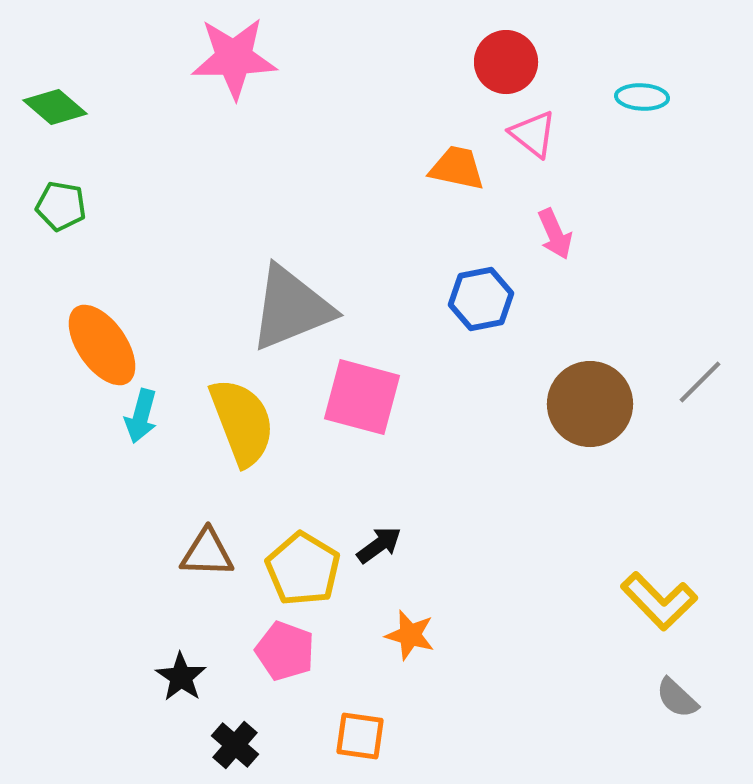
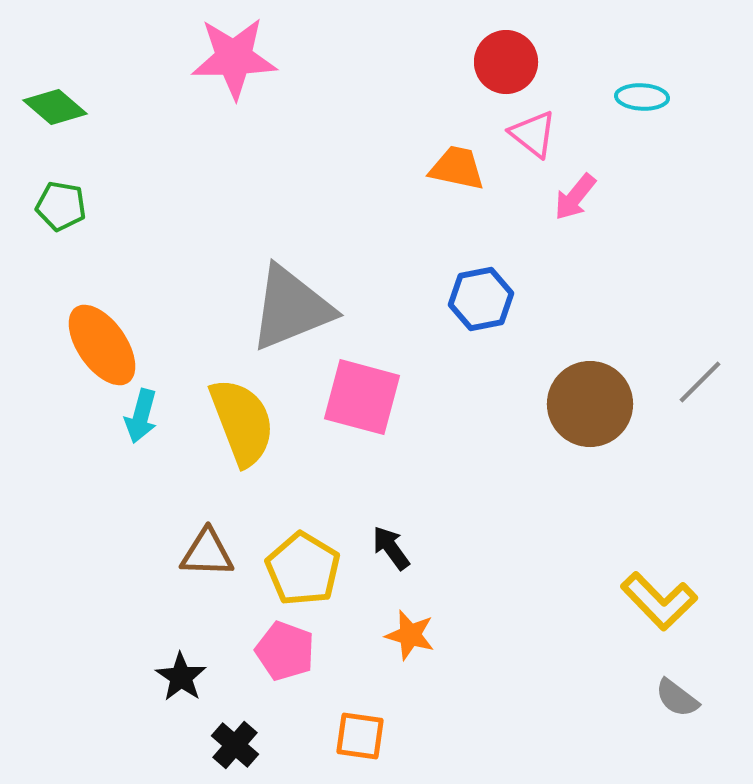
pink arrow: moved 20 px right, 37 px up; rotated 63 degrees clockwise
black arrow: moved 12 px right, 3 px down; rotated 90 degrees counterclockwise
gray semicircle: rotated 6 degrees counterclockwise
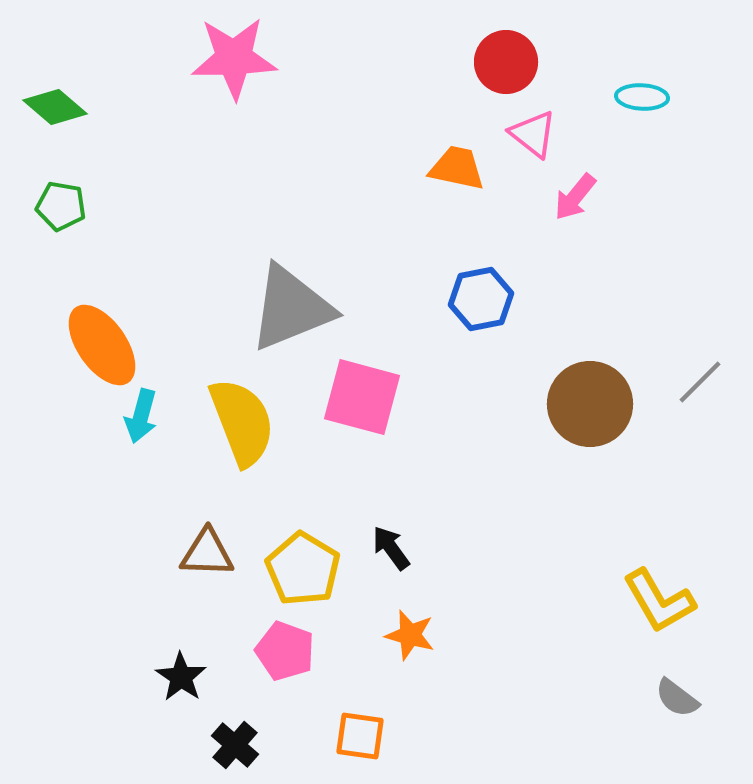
yellow L-shape: rotated 14 degrees clockwise
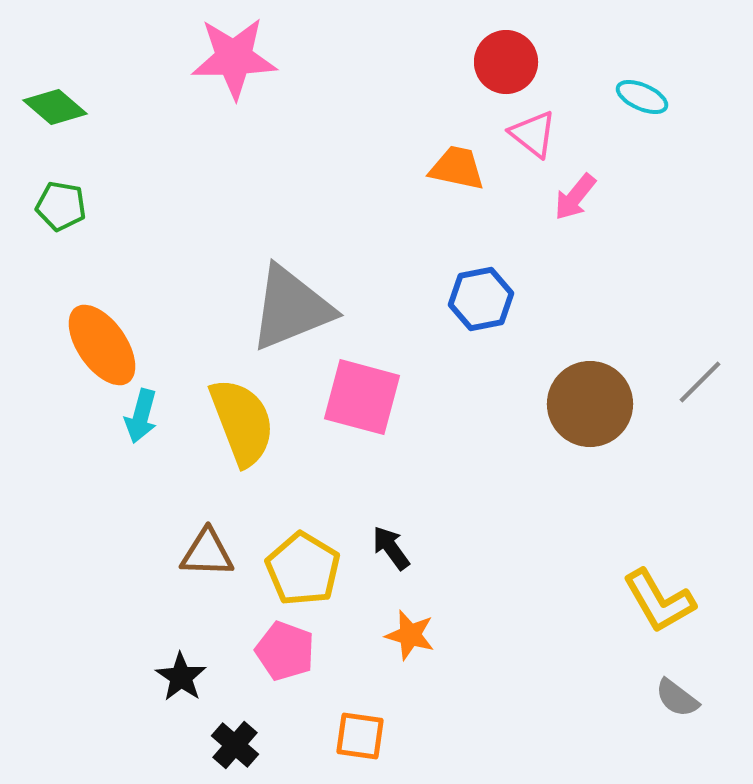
cyan ellipse: rotated 21 degrees clockwise
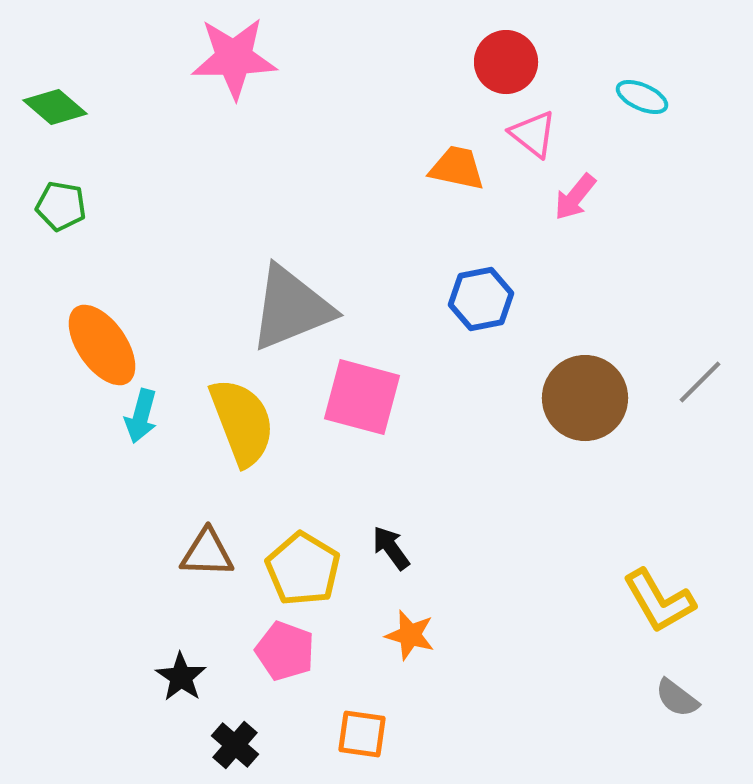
brown circle: moved 5 px left, 6 px up
orange square: moved 2 px right, 2 px up
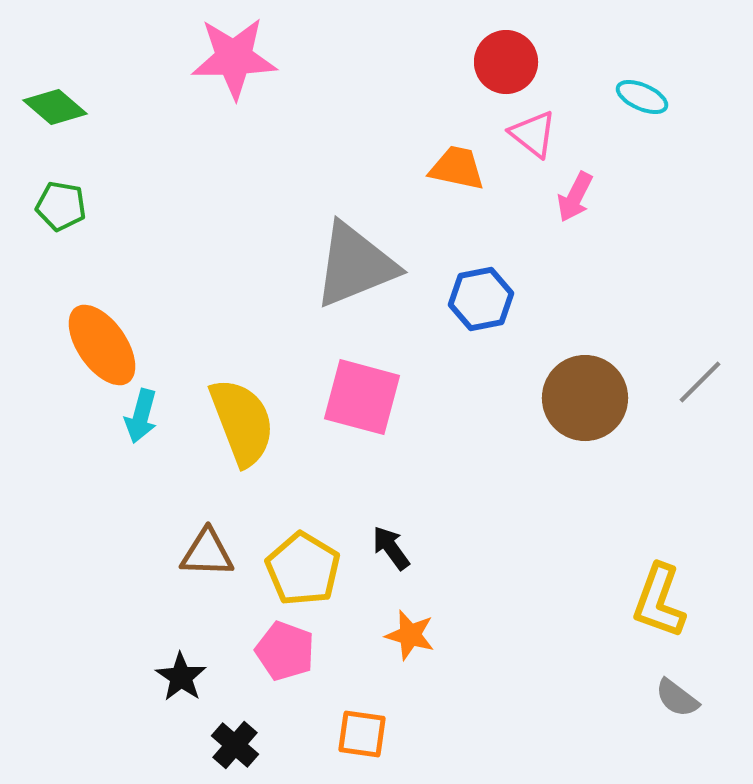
pink arrow: rotated 12 degrees counterclockwise
gray triangle: moved 64 px right, 43 px up
yellow L-shape: rotated 50 degrees clockwise
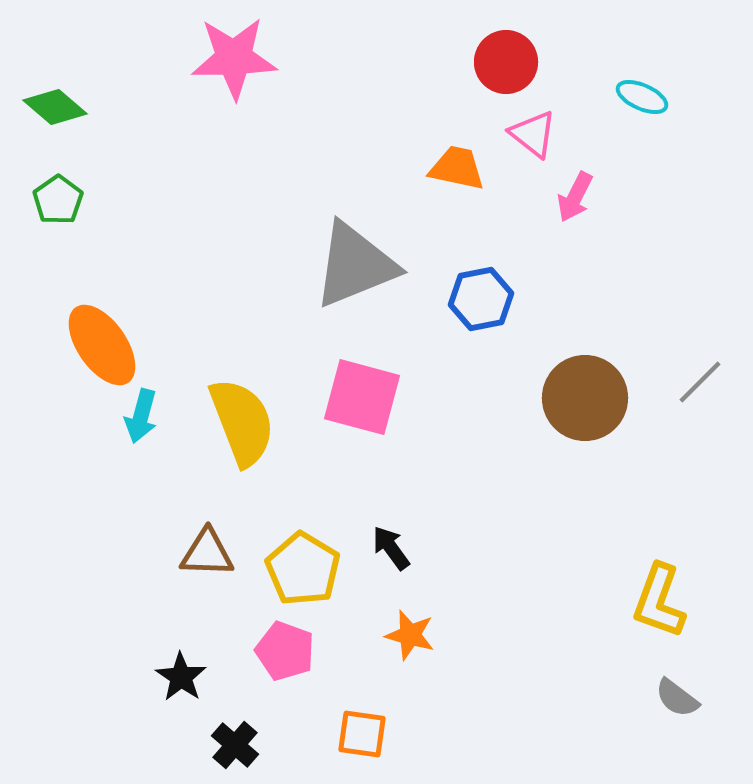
green pentagon: moved 3 px left, 6 px up; rotated 27 degrees clockwise
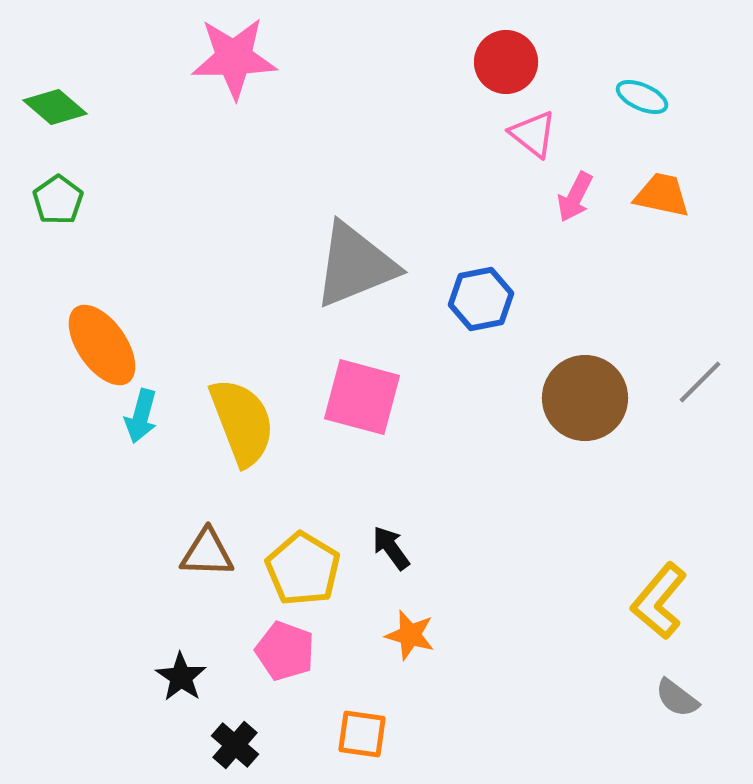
orange trapezoid: moved 205 px right, 27 px down
yellow L-shape: rotated 20 degrees clockwise
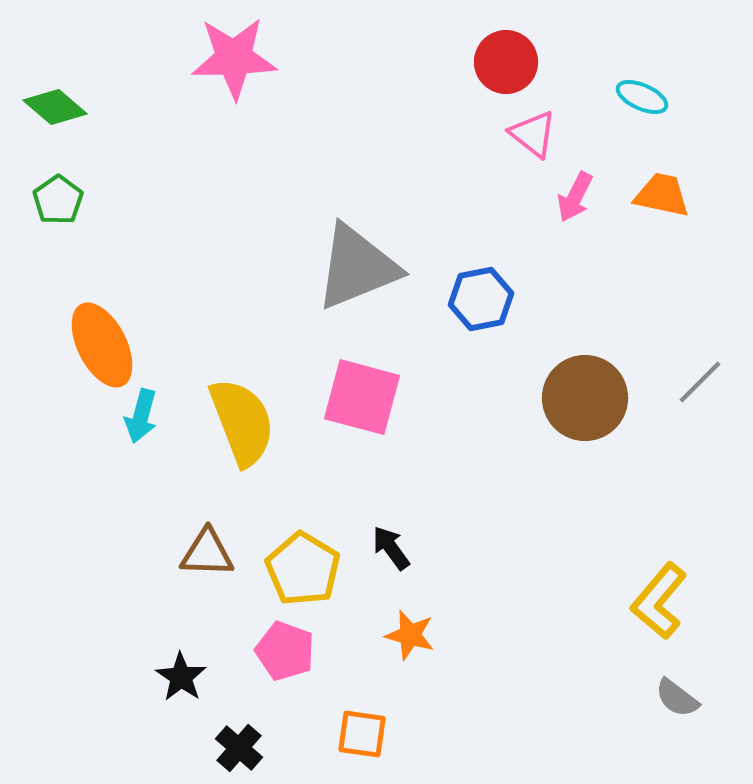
gray triangle: moved 2 px right, 2 px down
orange ellipse: rotated 8 degrees clockwise
black cross: moved 4 px right, 3 px down
